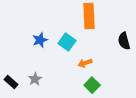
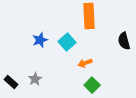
cyan square: rotated 12 degrees clockwise
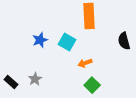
cyan square: rotated 18 degrees counterclockwise
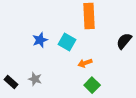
black semicircle: rotated 54 degrees clockwise
gray star: rotated 24 degrees counterclockwise
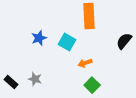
blue star: moved 1 px left, 2 px up
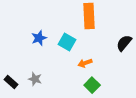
black semicircle: moved 2 px down
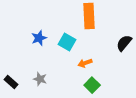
gray star: moved 5 px right
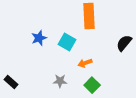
gray star: moved 20 px right, 2 px down; rotated 16 degrees counterclockwise
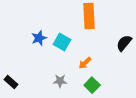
cyan square: moved 5 px left
orange arrow: rotated 24 degrees counterclockwise
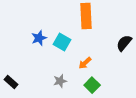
orange rectangle: moved 3 px left
gray star: rotated 16 degrees counterclockwise
